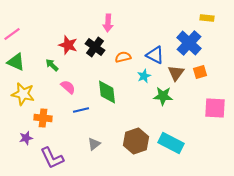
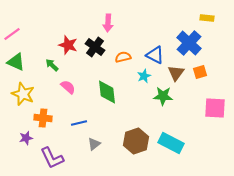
yellow star: rotated 10 degrees clockwise
blue line: moved 2 px left, 13 px down
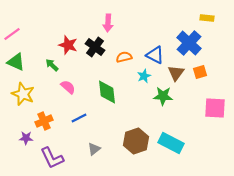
orange semicircle: moved 1 px right
orange cross: moved 1 px right, 3 px down; rotated 30 degrees counterclockwise
blue line: moved 5 px up; rotated 14 degrees counterclockwise
purple star: rotated 16 degrees clockwise
gray triangle: moved 5 px down
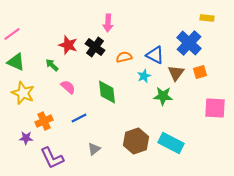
yellow star: moved 1 px up
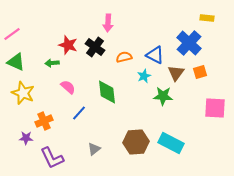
green arrow: moved 2 px up; rotated 48 degrees counterclockwise
blue line: moved 5 px up; rotated 21 degrees counterclockwise
brown hexagon: moved 1 px down; rotated 15 degrees clockwise
